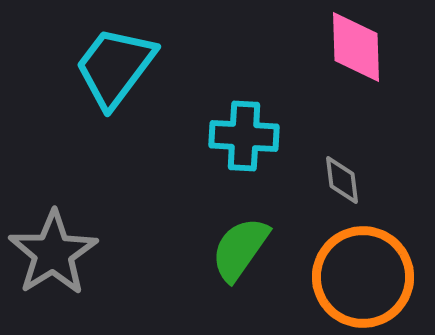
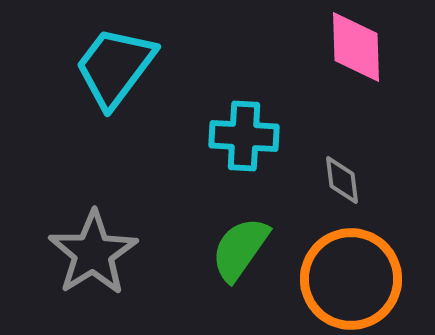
gray star: moved 40 px right
orange circle: moved 12 px left, 2 px down
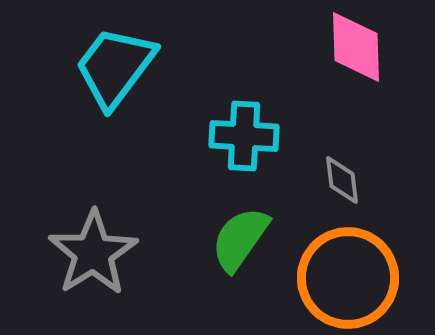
green semicircle: moved 10 px up
orange circle: moved 3 px left, 1 px up
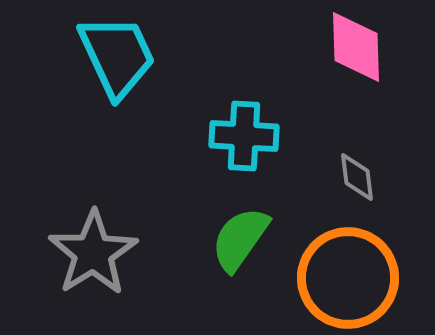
cyan trapezoid: moved 2 px right, 11 px up; rotated 118 degrees clockwise
gray diamond: moved 15 px right, 3 px up
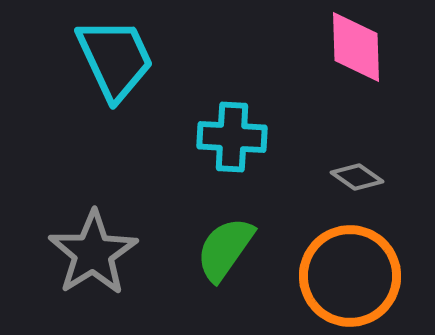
cyan trapezoid: moved 2 px left, 3 px down
cyan cross: moved 12 px left, 1 px down
gray diamond: rotated 48 degrees counterclockwise
green semicircle: moved 15 px left, 10 px down
orange circle: moved 2 px right, 2 px up
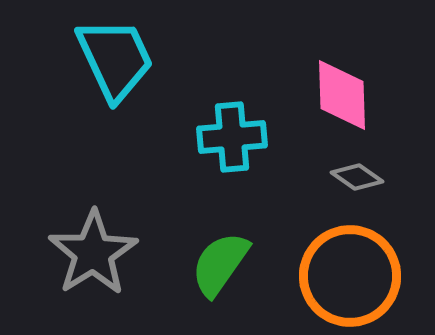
pink diamond: moved 14 px left, 48 px down
cyan cross: rotated 8 degrees counterclockwise
green semicircle: moved 5 px left, 15 px down
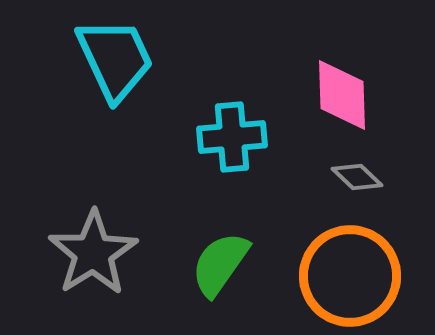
gray diamond: rotated 9 degrees clockwise
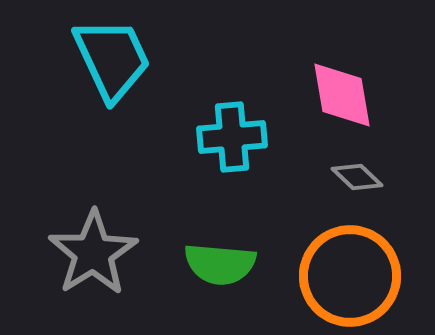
cyan trapezoid: moved 3 px left
pink diamond: rotated 8 degrees counterclockwise
green semicircle: rotated 120 degrees counterclockwise
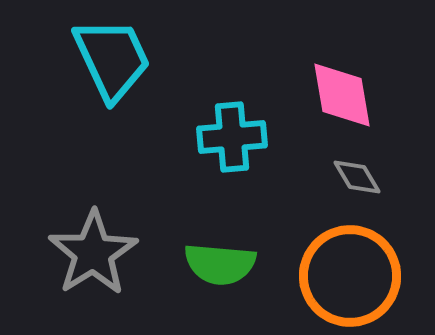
gray diamond: rotated 15 degrees clockwise
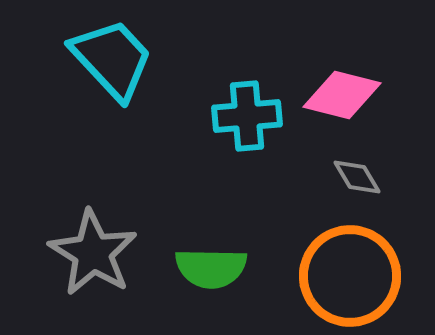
cyan trapezoid: rotated 18 degrees counterclockwise
pink diamond: rotated 66 degrees counterclockwise
cyan cross: moved 15 px right, 21 px up
gray star: rotated 8 degrees counterclockwise
green semicircle: moved 9 px left, 4 px down; rotated 4 degrees counterclockwise
